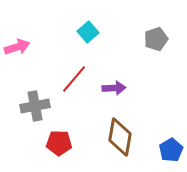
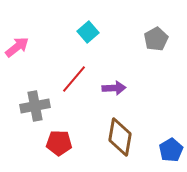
gray pentagon: rotated 10 degrees counterclockwise
pink arrow: rotated 20 degrees counterclockwise
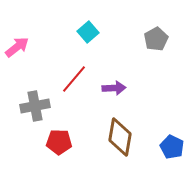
red pentagon: moved 1 px up
blue pentagon: moved 1 px right, 3 px up; rotated 15 degrees counterclockwise
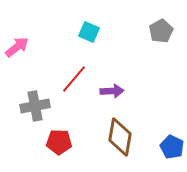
cyan square: moved 1 px right; rotated 25 degrees counterclockwise
gray pentagon: moved 5 px right, 8 px up
purple arrow: moved 2 px left, 3 px down
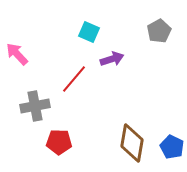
gray pentagon: moved 2 px left
pink arrow: moved 7 px down; rotated 95 degrees counterclockwise
purple arrow: moved 32 px up; rotated 15 degrees counterclockwise
brown diamond: moved 12 px right, 6 px down
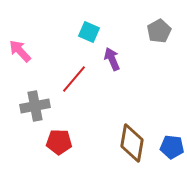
pink arrow: moved 3 px right, 3 px up
purple arrow: rotated 95 degrees counterclockwise
blue pentagon: rotated 20 degrees counterclockwise
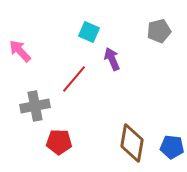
gray pentagon: rotated 15 degrees clockwise
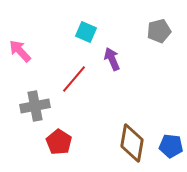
cyan square: moved 3 px left
red pentagon: rotated 30 degrees clockwise
blue pentagon: moved 1 px left, 1 px up
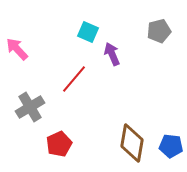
cyan square: moved 2 px right
pink arrow: moved 3 px left, 2 px up
purple arrow: moved 5 px up
gray cross: moved 5 px left, 1 px down; rotated 20 degrees counterclockwise
red pentagon: moved 2 px down; rotated 15 degrees clockwise
